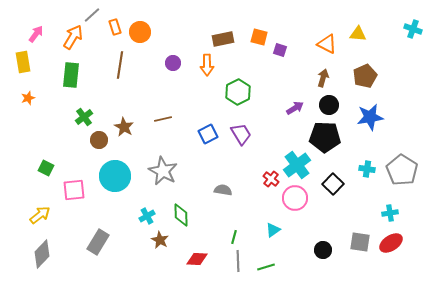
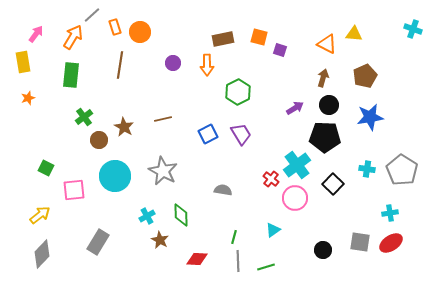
yellow triangle at (358, 34): moved 4 px left
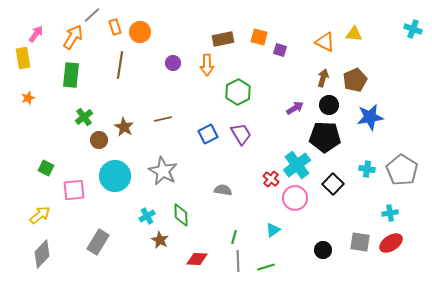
orange triangle at (327, 44): moved 2 px left, 2 px up
yellow rectangle at (23, 62): moved 4 px up
brown pentagon at (365, 76): moved 10 px left, 4 px down
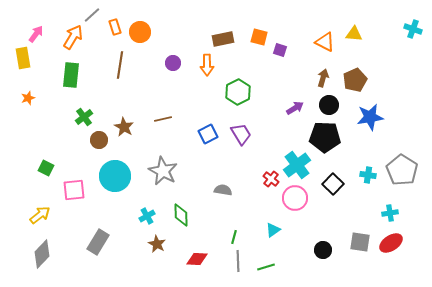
cyan cross at (367, 169): moved 1 px right, 6 px down
brown star at (160, 240): moved 3 px left, 4 px down
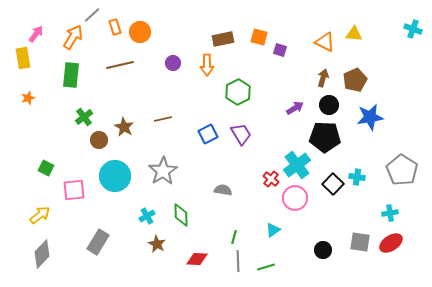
brown line at (120, 65): rotated 68 degrees clockwise
gray star at (163, 171): rotated 12 degrees clockwise
cyan cross at (368, 175): moved 11 px left, 2 px down
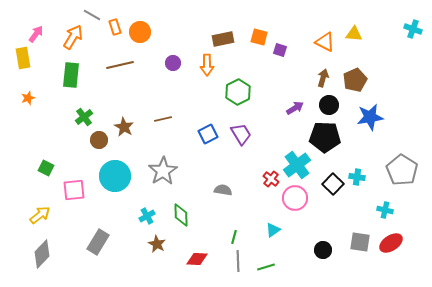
gray line at (92, 15): rotated 72 degrees clockwise
cyan cross at (390, 213): moved 5 px left, 3 px up; rotated 21 degrees clockwise
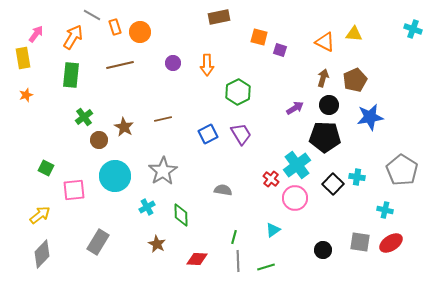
brown rectangle at (223, 39): moved 4 px left, 22 px up
orange star at (28, 98): moved 2 px left, 3 px up
cyan cross at (147, 216): moved 9 px up
